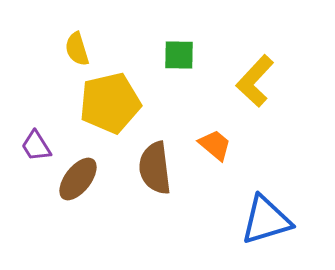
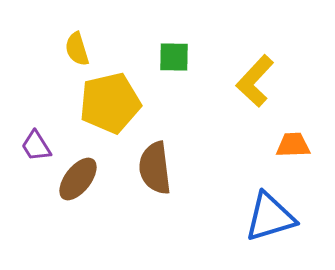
green square: moved 5 px left, 2 px down
orange trapezoid: moved 78 px right; rotated 42 degrees counterclockwise
blue triangle: moved 4 px right, 3 px up
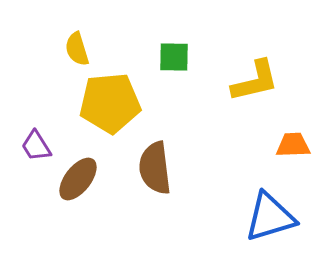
yellow L-shape: rotated 146 degrees counterclockwise
yellow pentagon: rotated 8 degrees clockwise
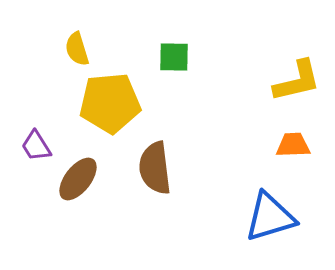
yellow L-shape: moved 42 px right
